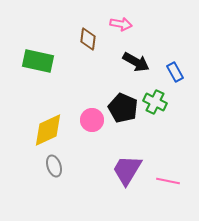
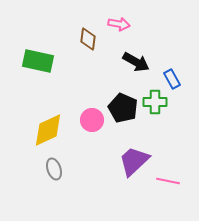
pink arrow: moved 2 px left
blue rectangle: moved 3 px left, 7 px down
green cross: rotated 25 degrees counterclockwise
gray ellipse: moved 3 px down
purple trapezoid: moved 7 px right, 9 px up; rotated 16 degrees clockwise
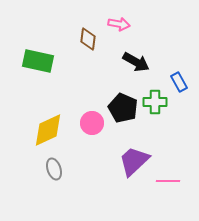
blue rectangle: moved 7 px right, 3 px down
pink circle: moved 3 px down
pink line: rotated 10 degrees counterclockwise
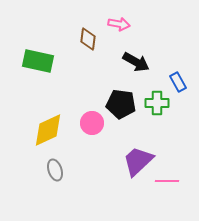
blue rectangle: moved 1 px left
green cross: moved 2 px right, 1 px down
black pentagon: moved 2 px left, 4 px up; rotated 16 degrees counterclockwise
purple trapezoid: moved 4 px right
gray ellipse: moved 1 px right, 1 px down
pink line: moved 1 px left
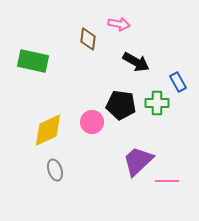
green rectangle: moved 5 px left
black pentagon: moved 1 px down
pink circle: moved 1 px up
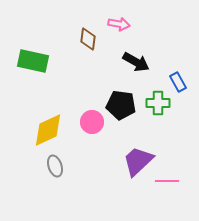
green cross: moved 1 px right
gray ellipse: moved 4 px up
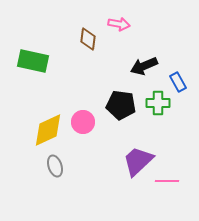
black arrow: moved 8 px right, 4 px down; rotated 128 degrees clockwise
pink circle: moved 9 px left
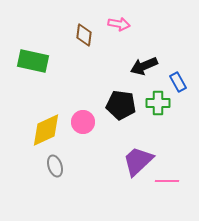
brown diamond: moved 4 px left, 4 px up
yellow diamond: moved 2 px left
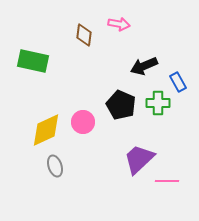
black pentagon: rotated 16 degrees clockwise
purple trapezoid: moved 1 px right, 2 px up
